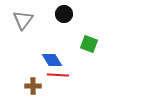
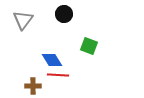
green square: moved 2 px down
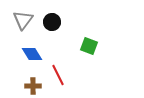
black circle: moved 12 px left, 8 px down
blue diamond: moved 20 px left, 6 px up
red line: rotated 60 degrees clockwise
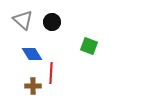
gray triangle: rotated 25 degrees counterclockwise
red line: moved 7 px left, 2 px up; rotated 30 degrees clockwise
